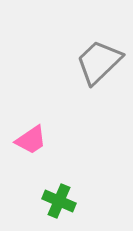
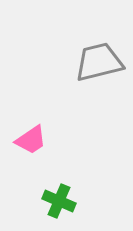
gray trapezoid: rotated 30 degrees clockwise
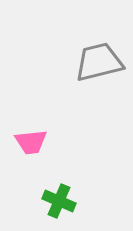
pink trapezoid: moved 2 px down; rotated 28 degrees clockwise
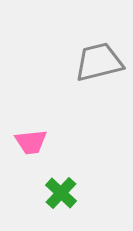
green cross: moved 2 px right, 8 px up; rotated 20 degrees clockwise
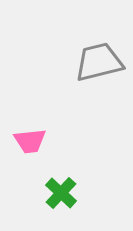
pink trapezoid: moved 1 px left, 1 px up
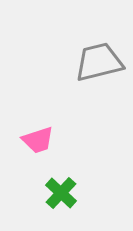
pink trapezoid: moved 8 px right, 1 px up; rotated 12 degrees counterclockwise
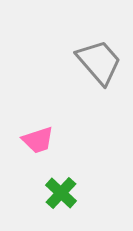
gray trapezoid: rotated 63 degrees clockwise
